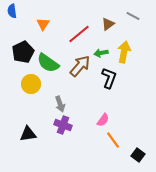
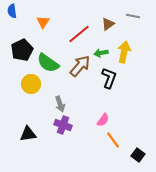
gray line: rotated 16 degrees counterclockwise
orange triangle: moved 2 px up
black pentagon: moved 1 px left, 2 px up
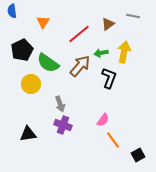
black square: rotated 24 degrees clockwise
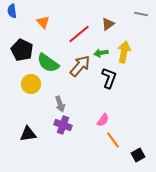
gray line: moved 8 px right, 2 px up
orange triangle: rotated 16 degrees counterclockwise
black pentagon: rotated 20 degrees counterclockwise
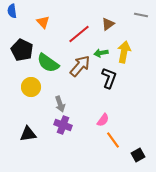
gray line: moved 1 px down
yellow circle: moved 3 px down
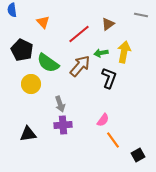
blue semicircle: moved 1 px up
yellow circle: moved 3 px up
purple cross: rotated 24 degrees counterclockwise
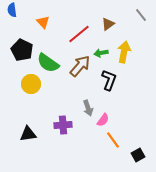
gray line: rotated 40 degrees clockwise
black L-shape: moved 2 px down
gray arrow: moved 28 px right, 4 px down
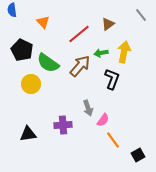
black L-shape: moved 3 px right, 1 px up
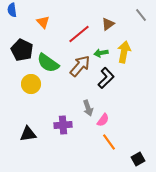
black L-shape: moved 6 px left, 1 px up; rotated 25 degrees clockwise
orange line: moved 4 px left, 2 px down
black square: moved 4 px down
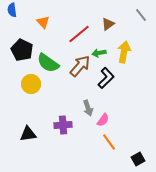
green arrow: moved 2 px left
